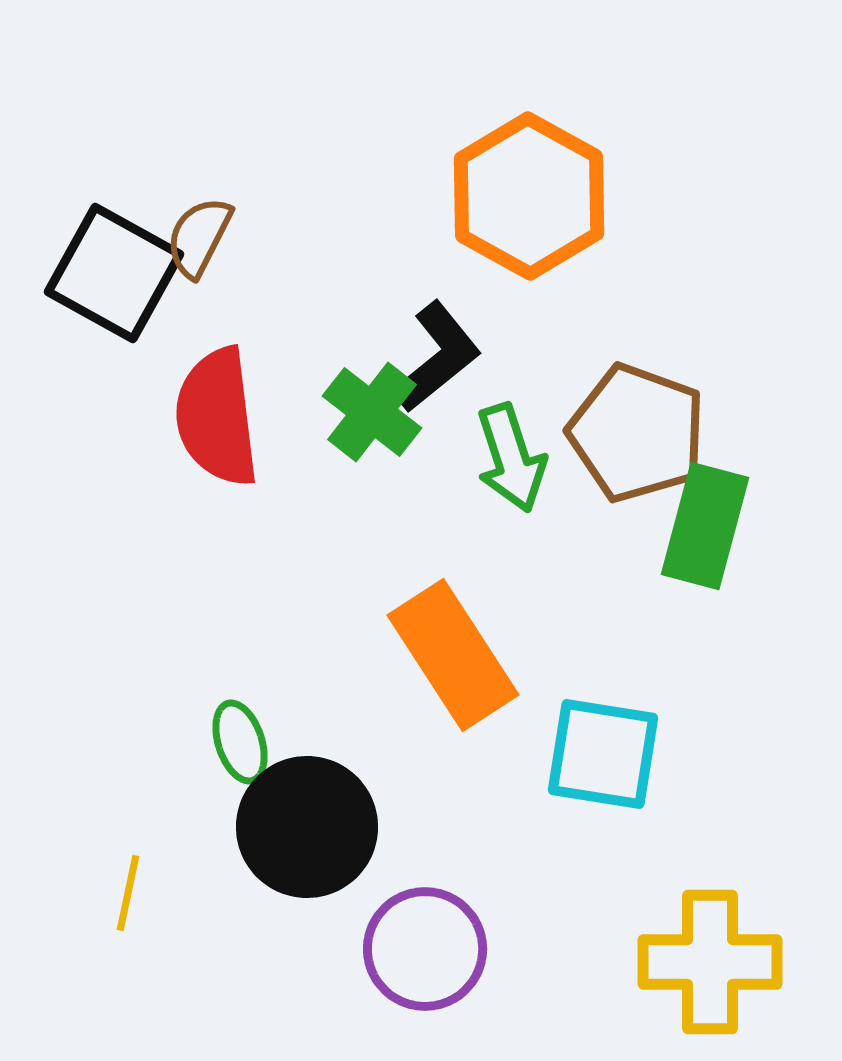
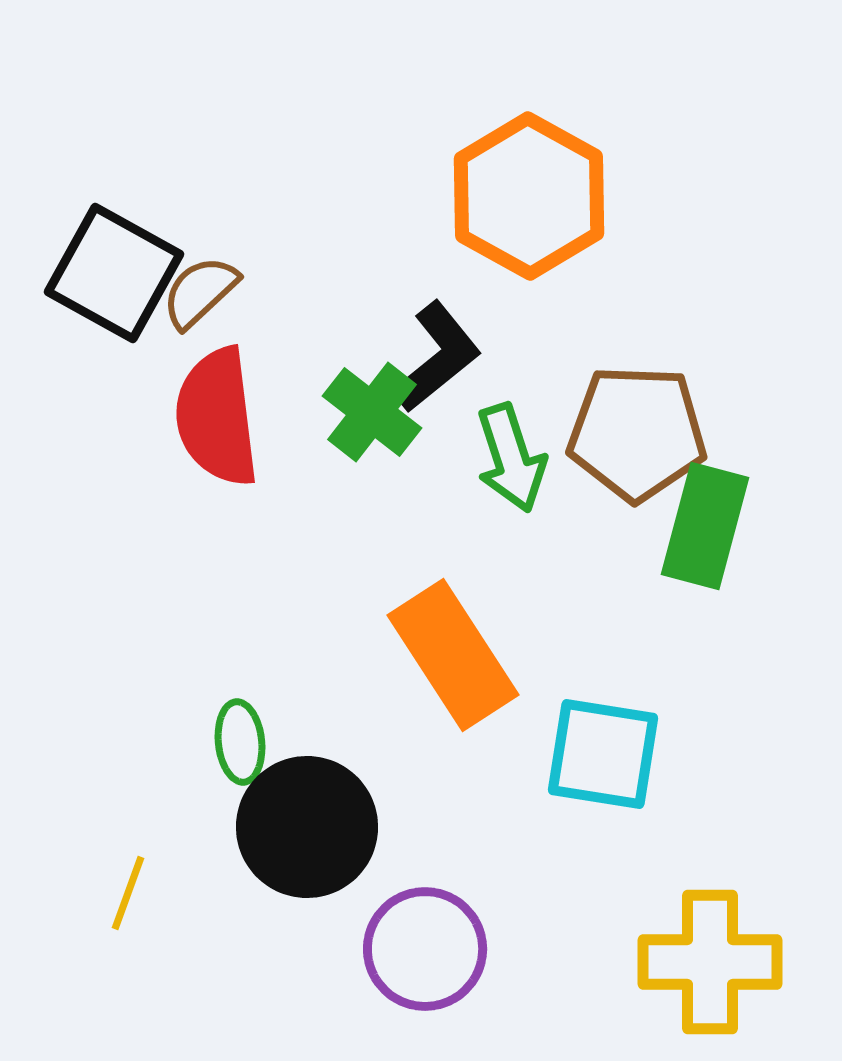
brown semicircle: moved 1 px right, 55 px down; rotated 20 degrees clockwise
brown pentagon: rotated 18 degrees counterclockwise
green ellipse: rotated 12 degrees clockwise
yellow line: rotated 8 degrees clockwise
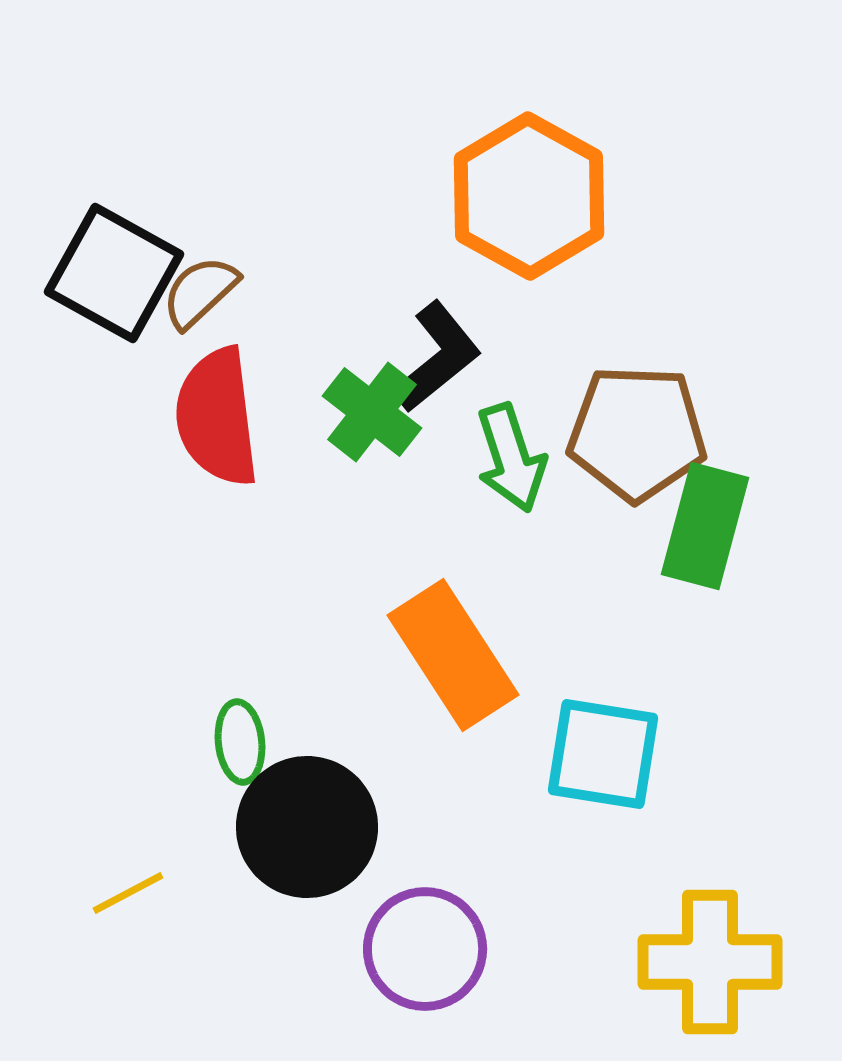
yellow line: rotated 42 degrees clockwise
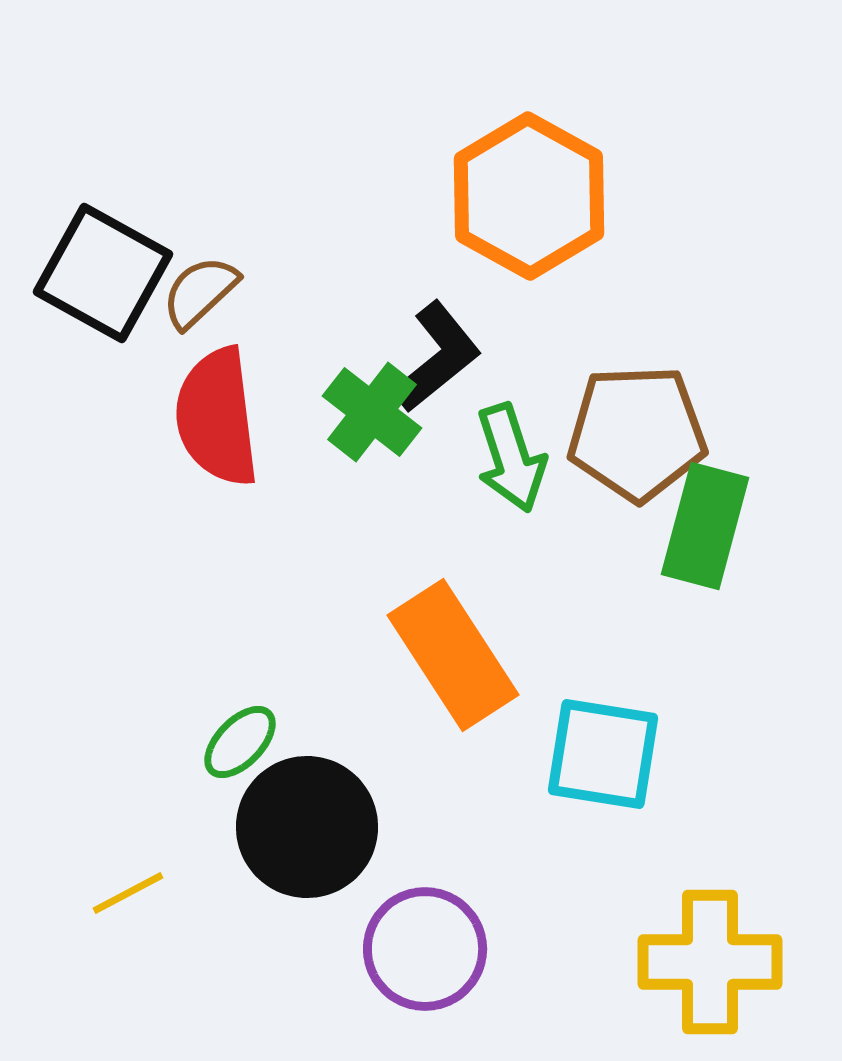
black square: moved 11 px left
brown pentagon: rotated 4 degrees counterclockwise
green ellipse: rotated 50 degrees clockwise
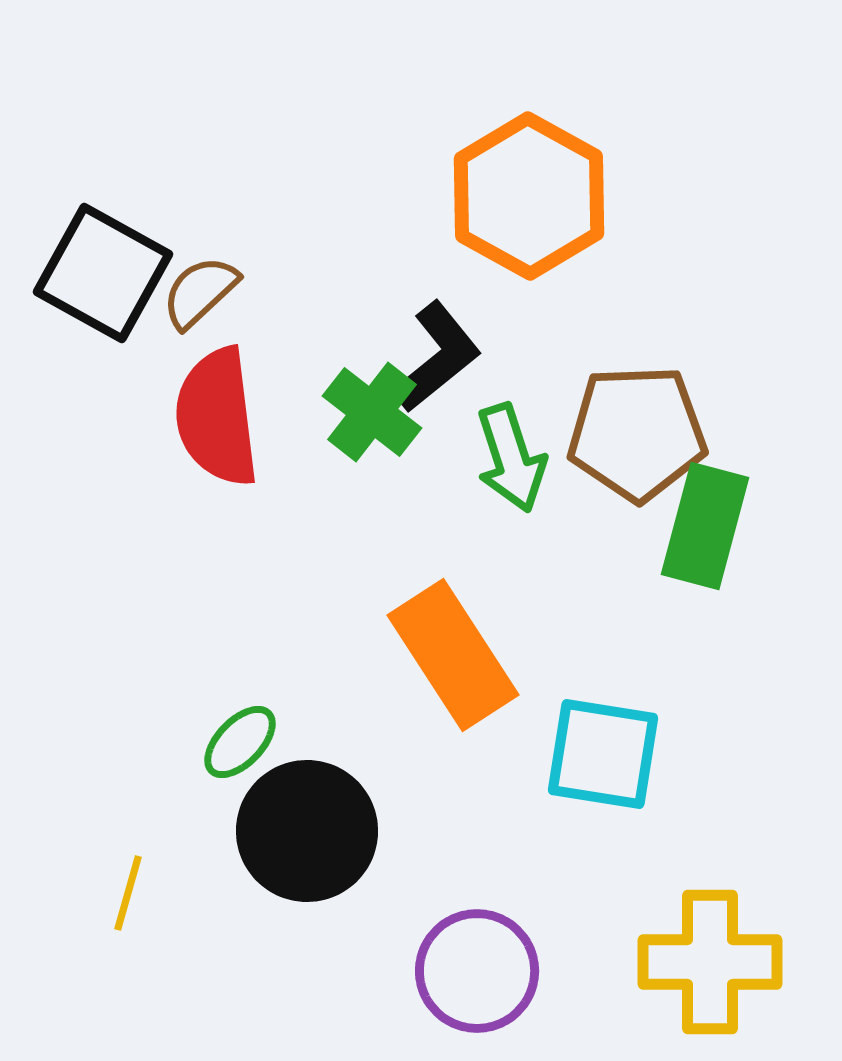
black circle: moved 4 px down
yellow line: rotated 46 degrees counterclockwise
purple circle: moved 52 px right, 22 px down
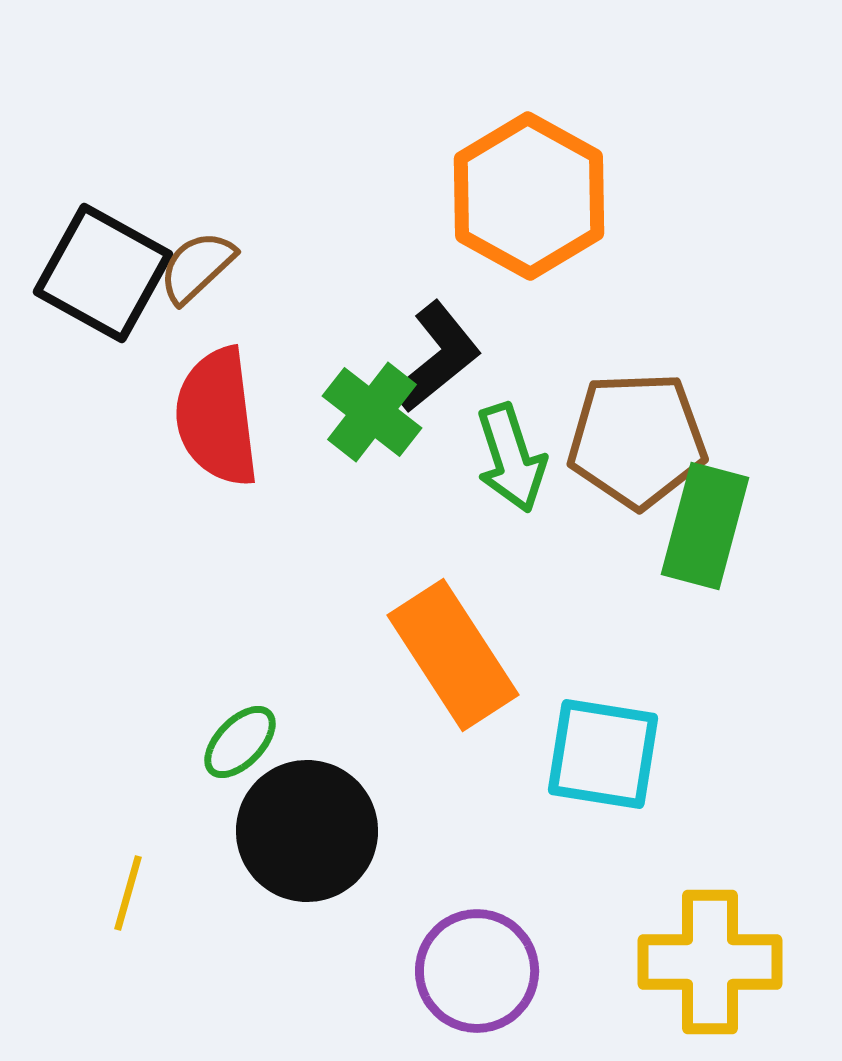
brown semicircle: moved 3 px left, 25 px up
brown pentagon: moved 7 px down
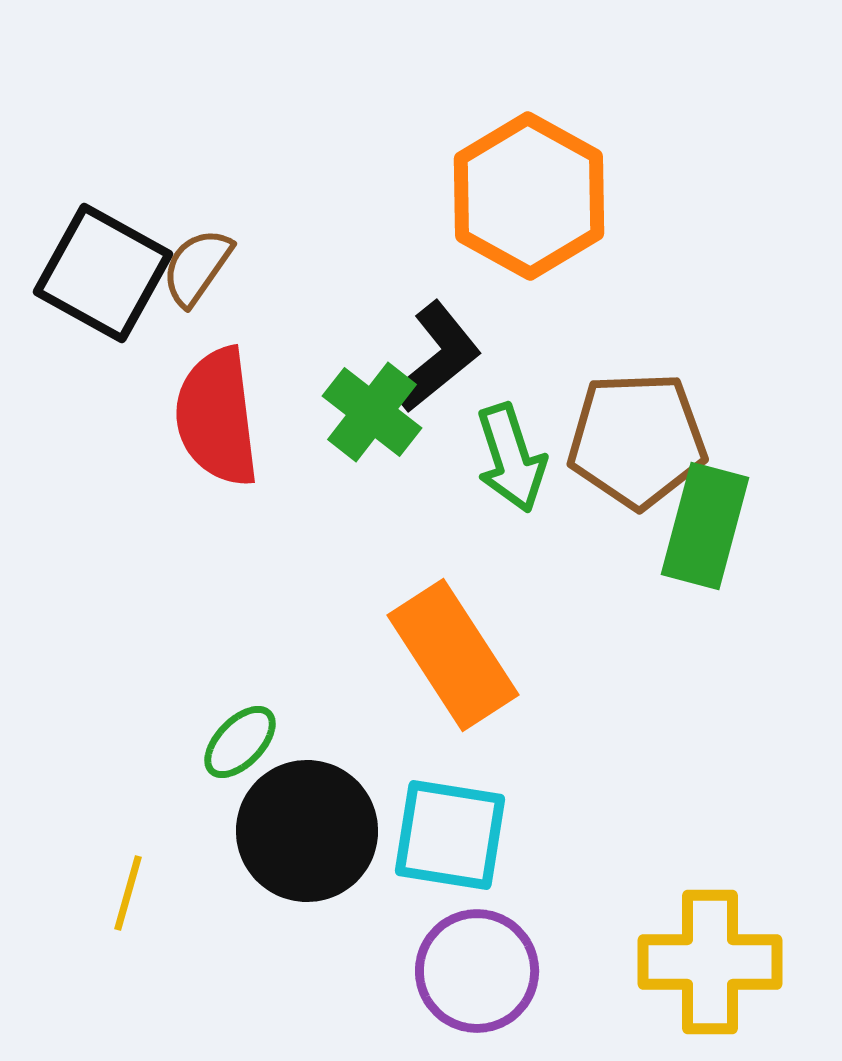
brown semicircle: rotated 12 degrees counterclockwise
cyan square: moved 153 px left, 81 px down
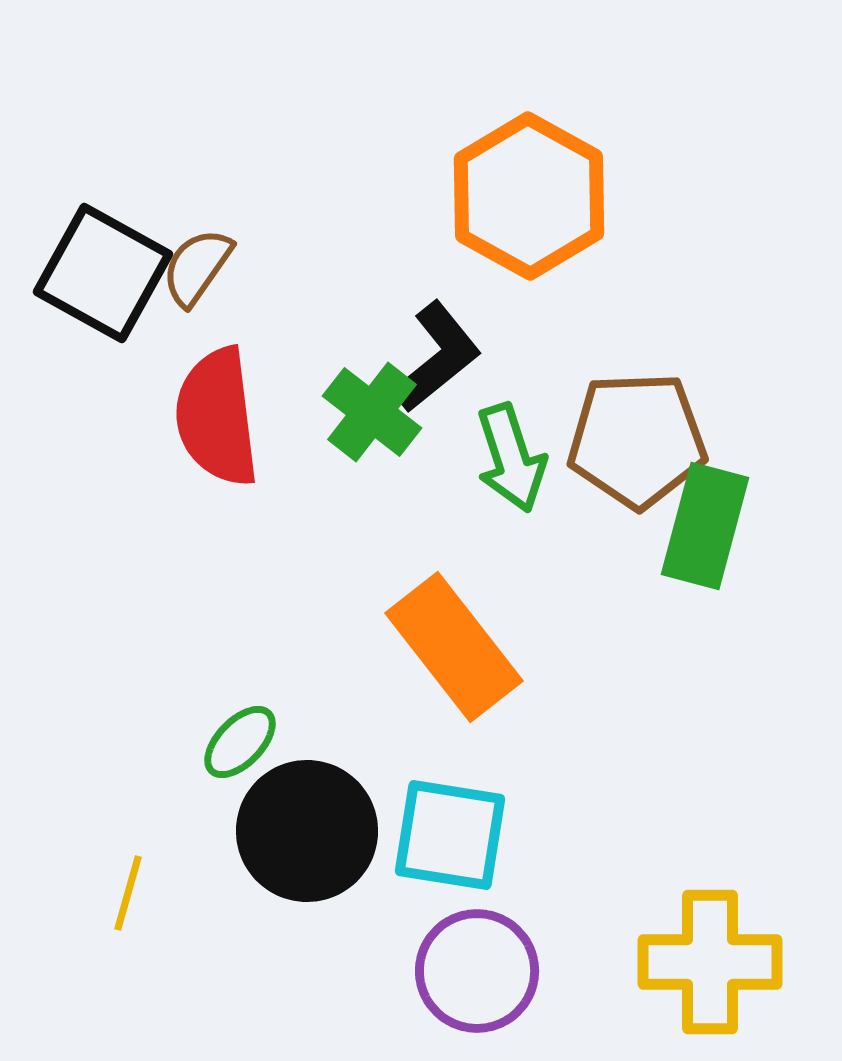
orange rectangle: moved 1 px right, 8 px up; rotated 5 degrees counterclockwise
